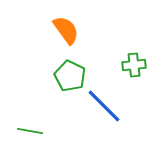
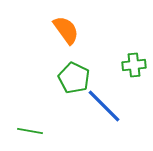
green pentagon: moved 4 px right, 2 px down
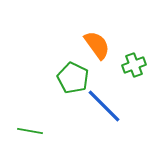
orange semicircle: moved 31 px right, 15 px down
green cross: rotated 15 degrees counterclockwise
green pentagon: moved 1 px left
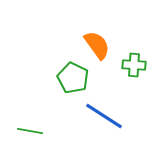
green cross: rotated 25 degrees clockwise
blue line: moved 10 px down; rotated 12 degrees counterclockwise
